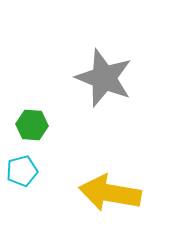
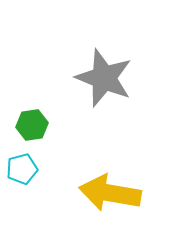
green hexagon: rotated 12 degrees counterclockwise
cyan pentagon: moved 2 px up
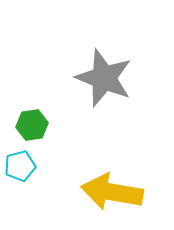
cyan pentagon: moved 2 px left, 3 px up
yellow arrow: moved 2 px right, 1 px up
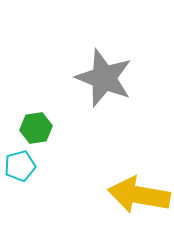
green hexagon: moved 4 px right, 3 px down
yellow arrow: moved 27 px right, 3 px down
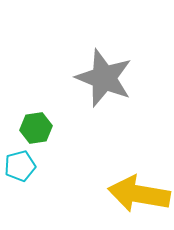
yellow arrow: moved 1 px up
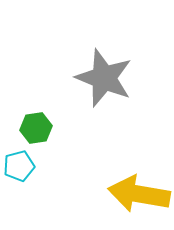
cyan pentagon: moved 1 px left
